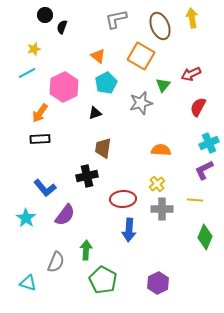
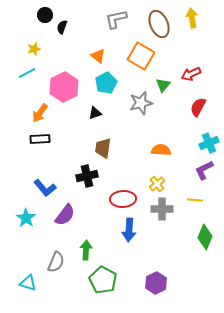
brown ellipse: moved 1 px left, 2 px up
purple hexagon: moved 2 px left
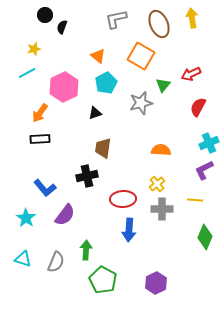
cyan triangle: moved 5 px left, 24 px up
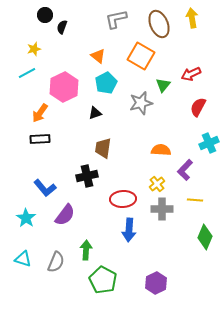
purple L-shape: moved 19 px left; rotated 20 degrees counterclockwise
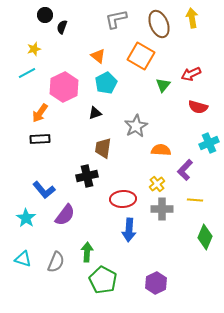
gray star: moved 5 px left, 23 px down; rotated 15 degrees counterclockwise
red semicircle: rotated 102 degrees counterclockwise
blue L-shape: moved 1 px left, 2 px down
green arrow: moved 1 px right, 2 px down
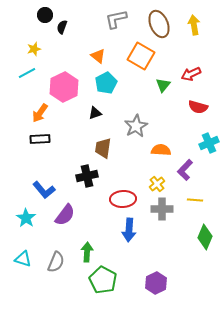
yellow arrow: moved 2 px right, 7 px down
